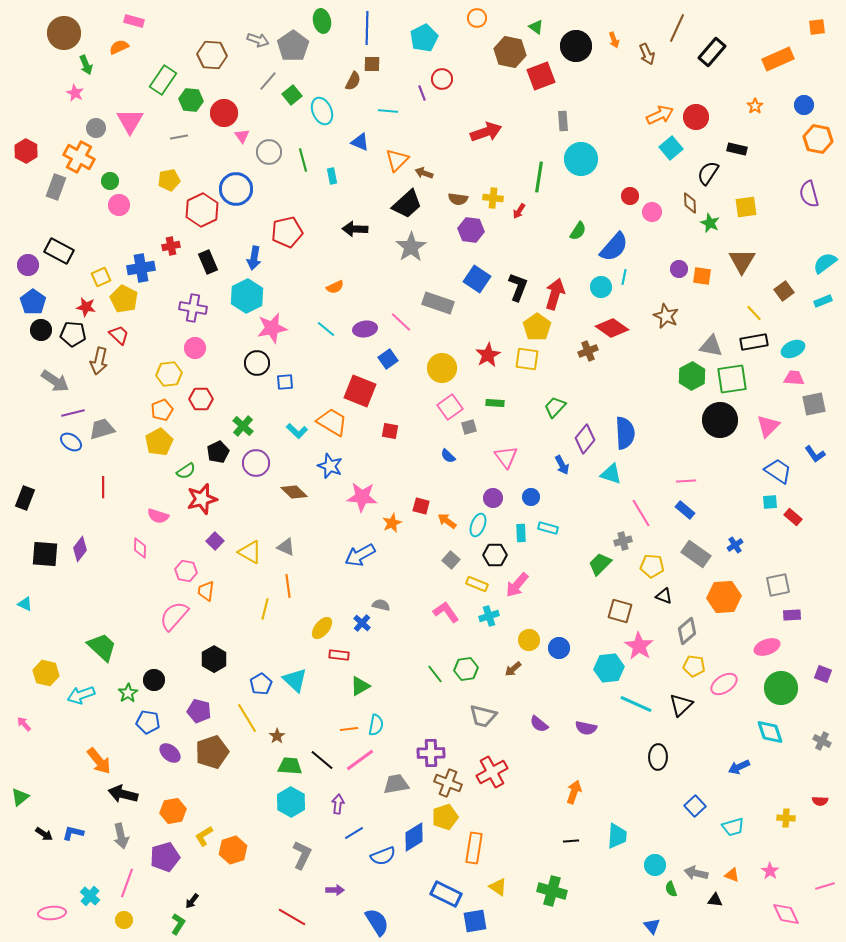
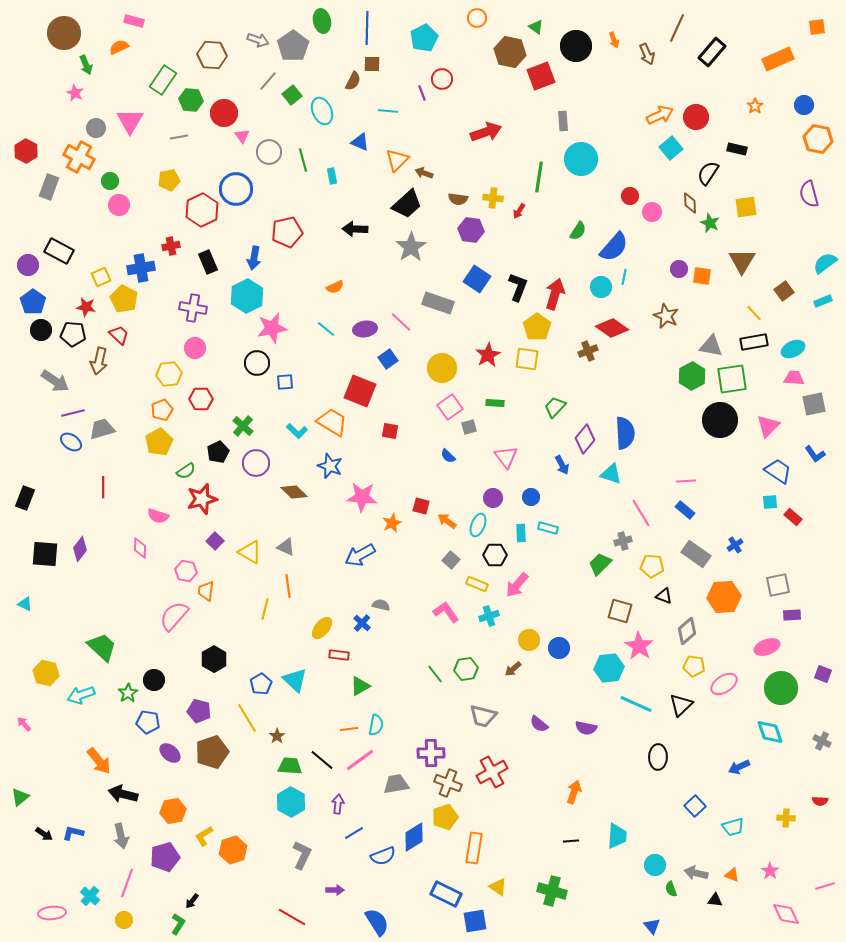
gray rectangle at (56, 187): moved 7 px left
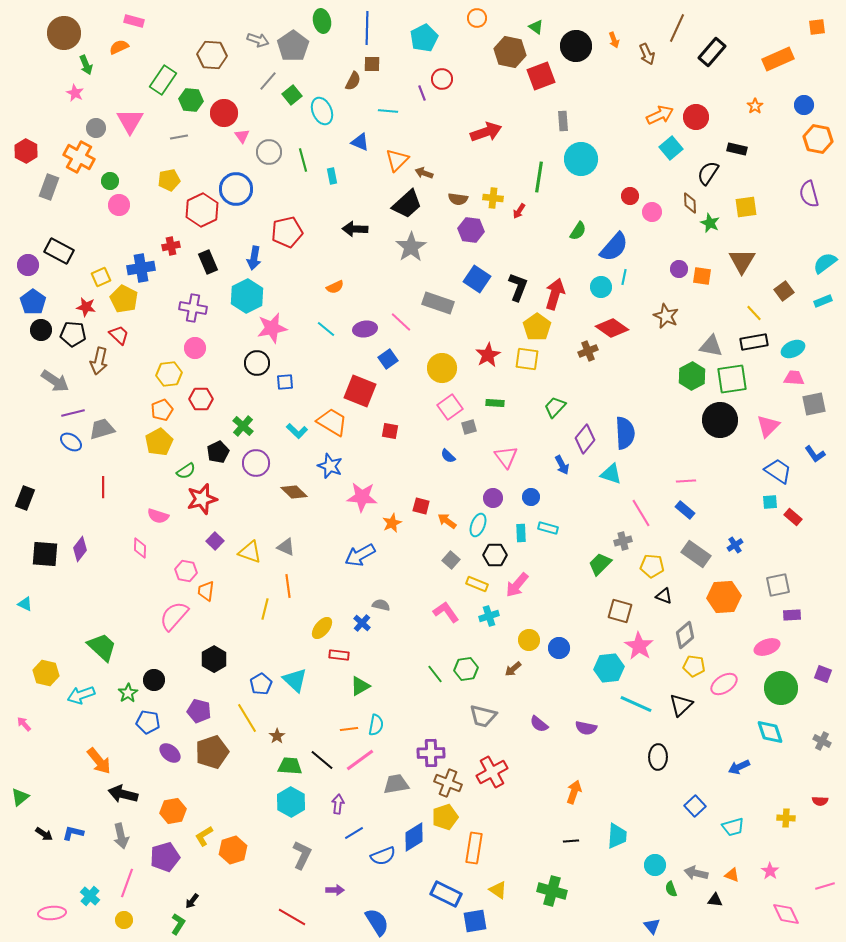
yellow triangle at (250, 552): rotated 10 degrees counterclockwise
gray diamond at (687, 631): moved 2 px left, 4 px down
yellow triangle at (498, 887): moved 3 px down
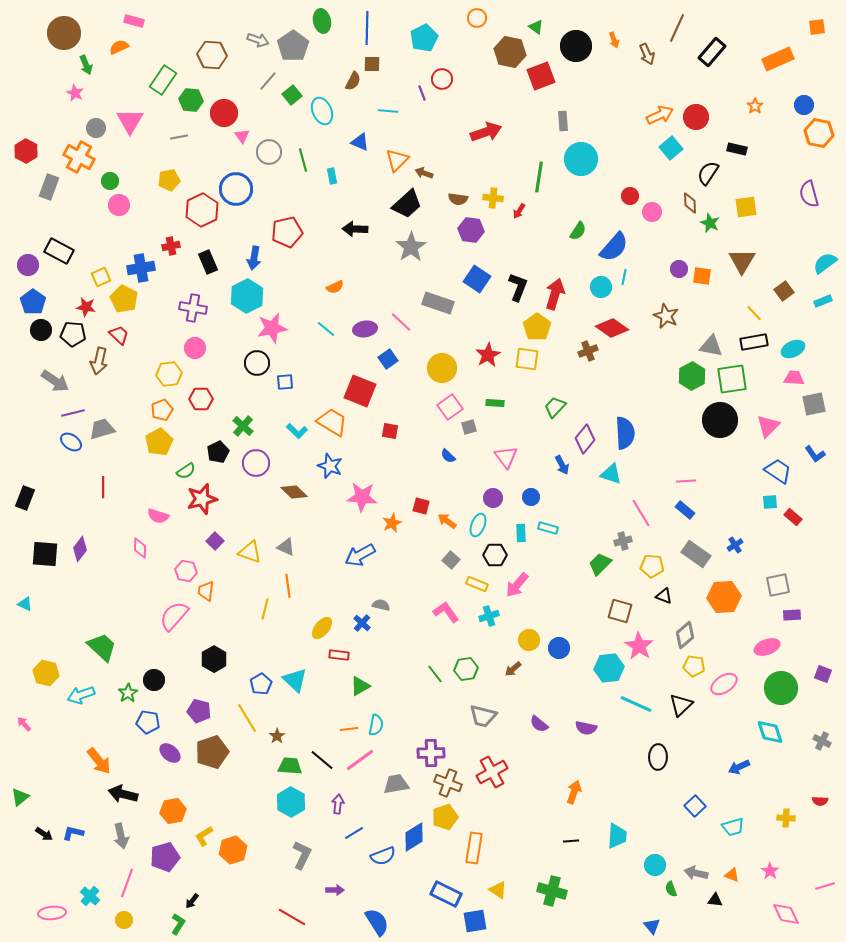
orange hexagon at (818, 139): moved 1 px right, 6 px up
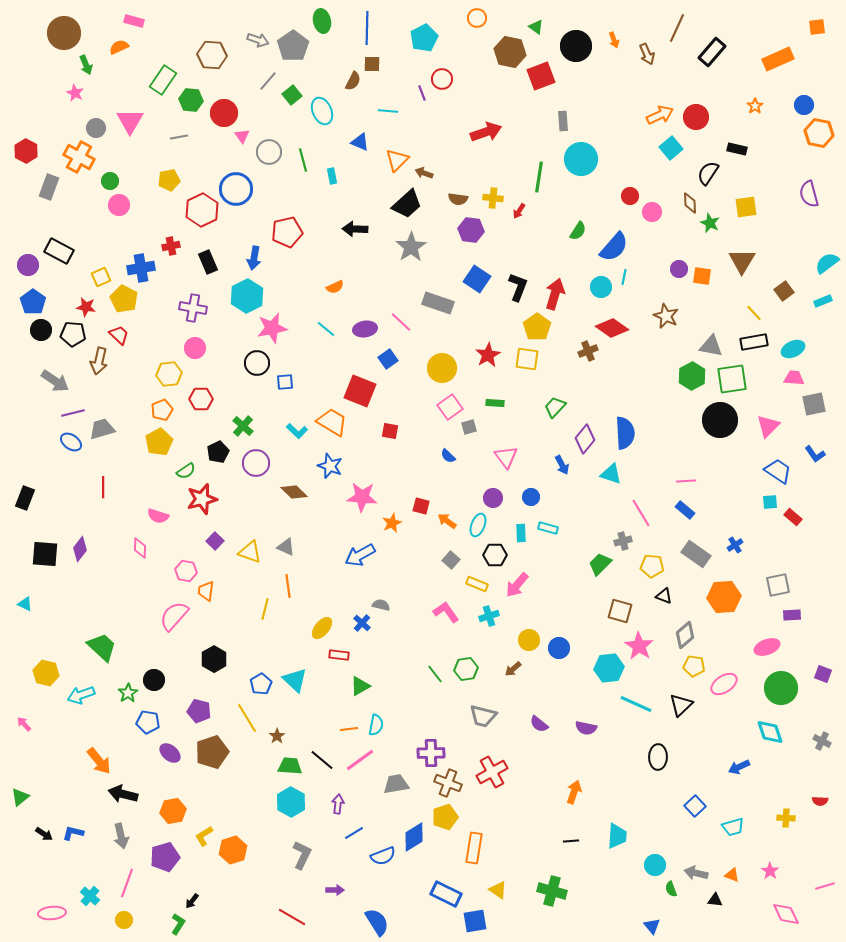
cyan semicircle at (825, 263): moved 2 px right
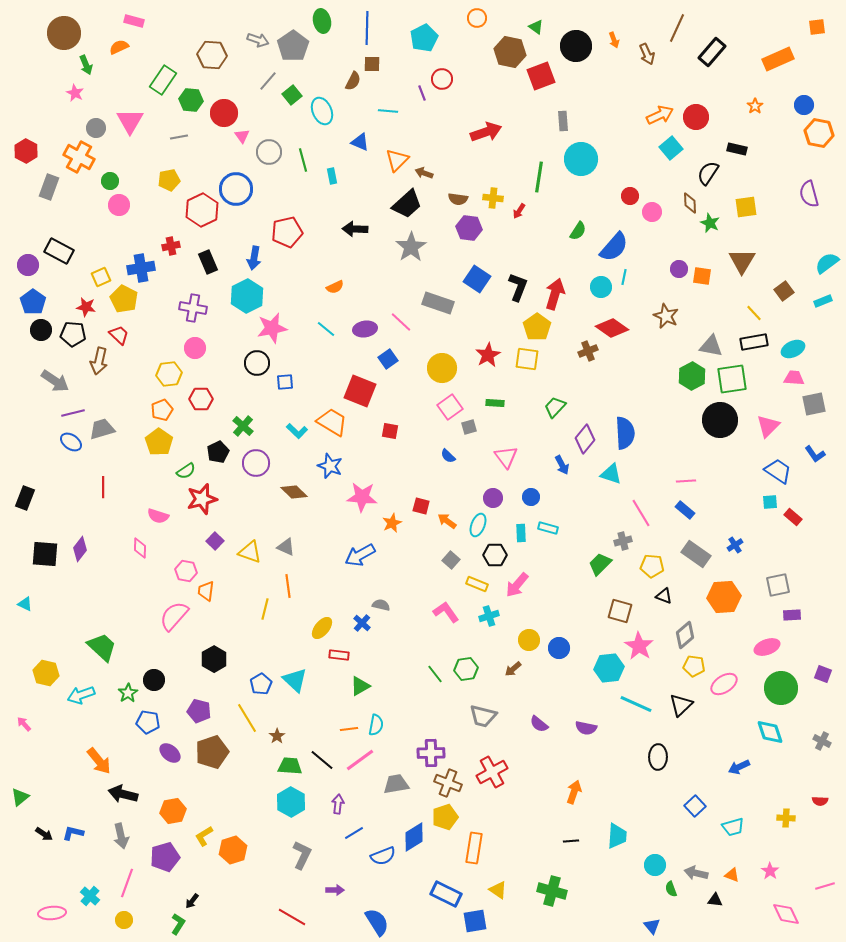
purple hexagon at (471, 230): moved 2 px left, 2 px up
yellow pentagon at (159, 442): rotated 8 degrees counterclockwise
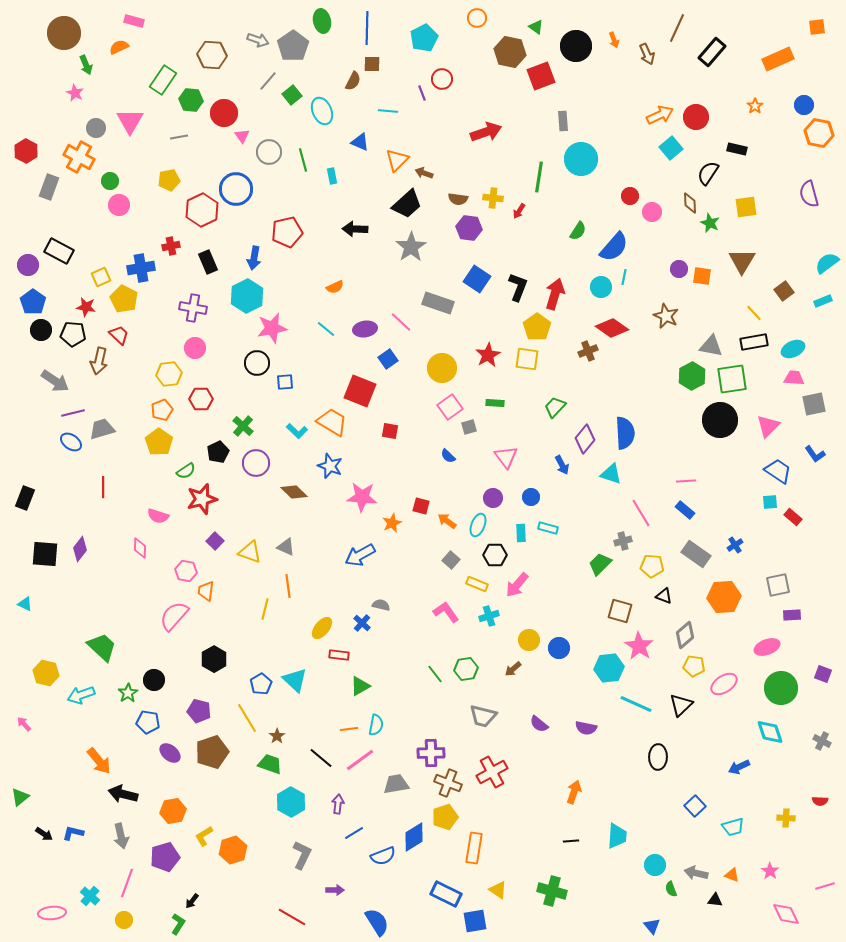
black line at (322, 760): moved 1 px left, 2 px up
green trapezoid at (290, 766): moved 20 px left, 2 px up; rotated 15 degrees clockwise
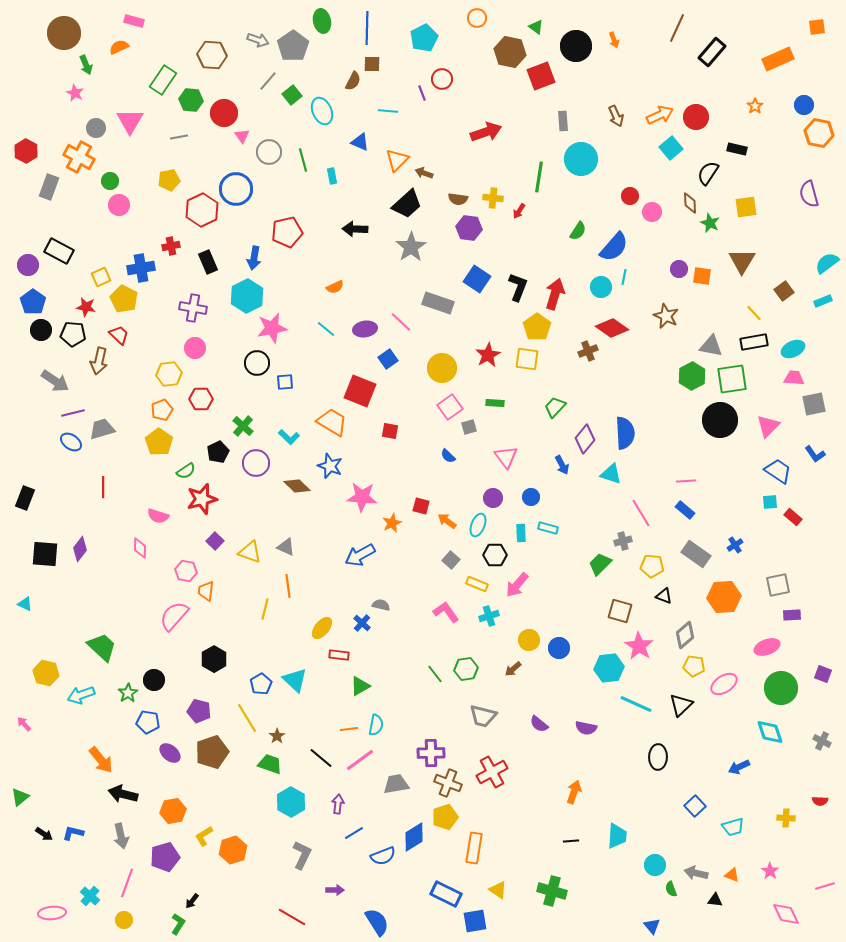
brown arrow at (647, 54): moved 31 px left, 62 px down
cyan L-shape at (297, 431): moved 8 px left, 6 px down
brown diamond at (294, 492): moved 3 px right, 6 px up
orange arrow at (99, 761): moved 2 px right, 1 px up
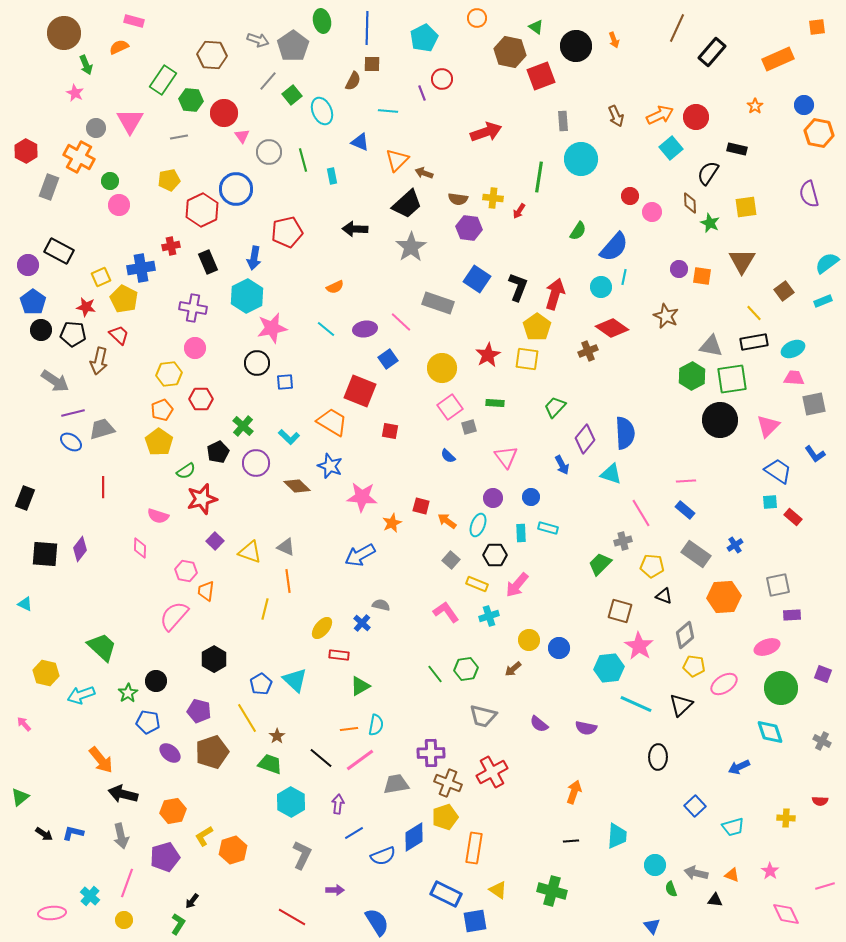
orange line at (288, 586): moved 5 px up
black circle at (154, 680): moved 2 px right, 1 px down
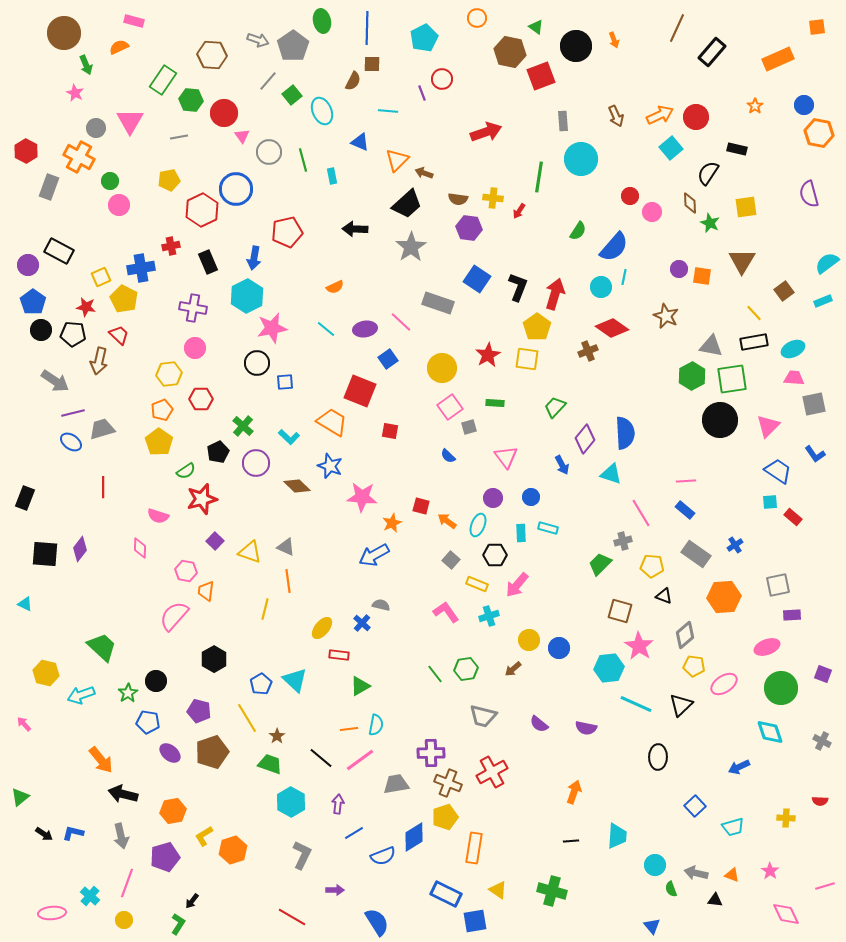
blue arrow at (360, 555): moved 14 px right
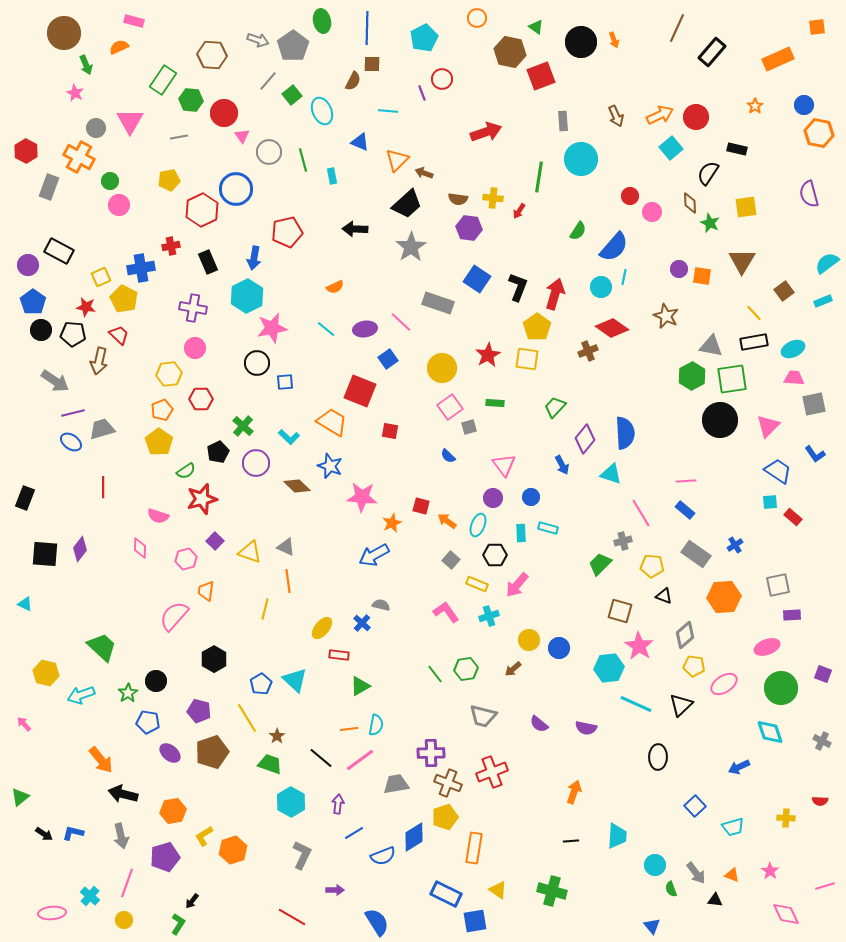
black circle at (576, 46): moved 5 px right, 4 px up
pink triangle at (506, 457): moved 2 px left, 8 px down
pink hexagon at (186, 571): moved 12 px up; rotated 25 degrees counterclockwise
red cross at (492, 772): rotated 8 degrees clockwise
gray arrow at (696, 873): rotated 140 degrees counterclockwise
